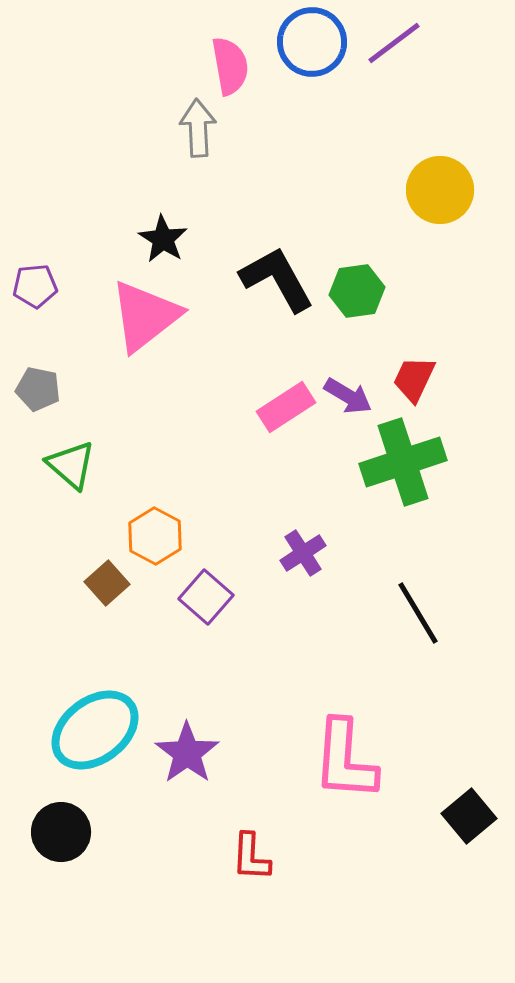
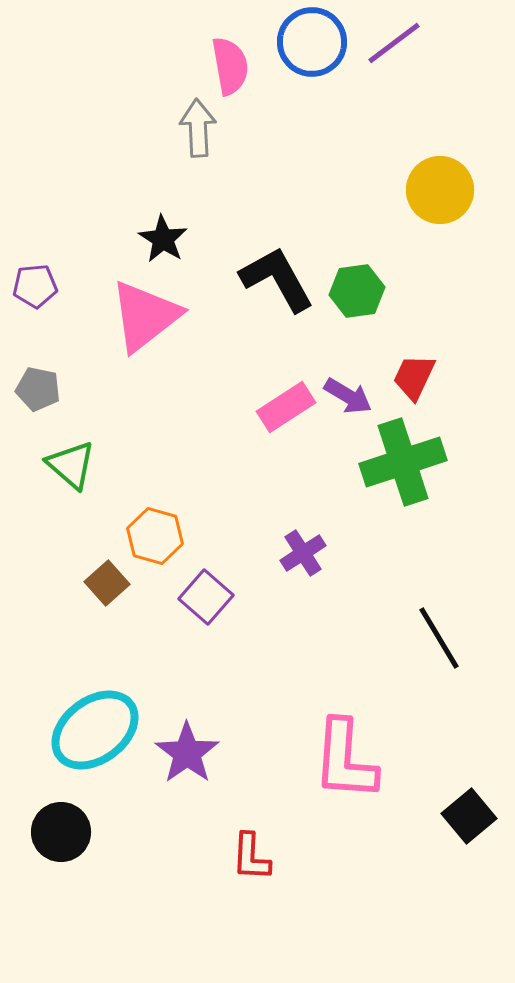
red trapezoid: moved 2 px up
orange hexagon: rotated 12 degrees counterclockwise
black line: moved 21 px right, 25 px down
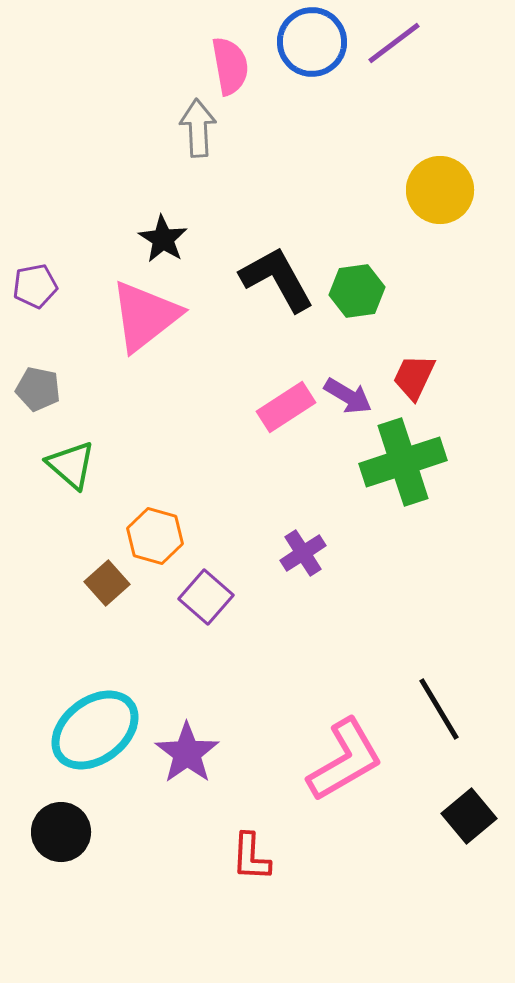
purple pentagon: rotated 6 degrees counterclockwise
black line: moved 71 px down
pink L-shape: rotated 124 degrees counterclockwise
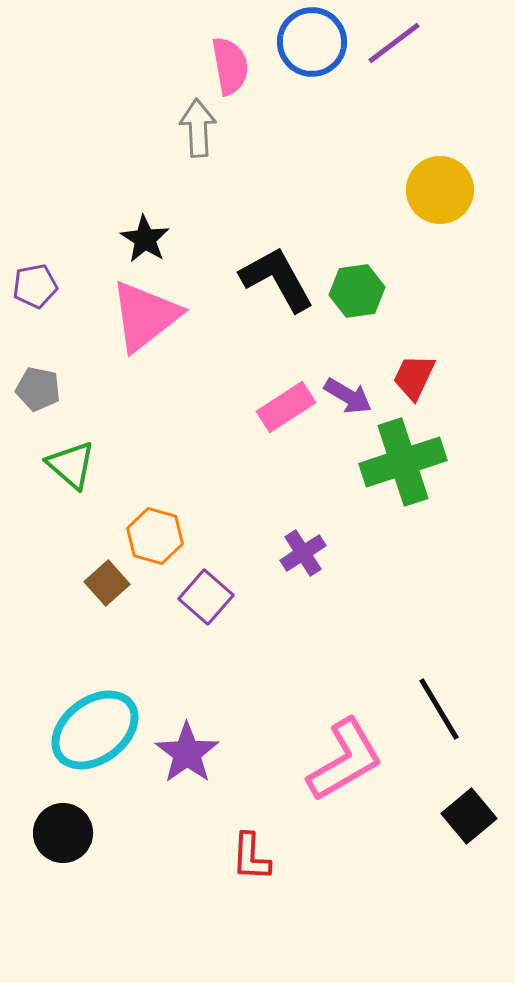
black star: moved 18 px left
black circle: moved 2 px right, 1 px down
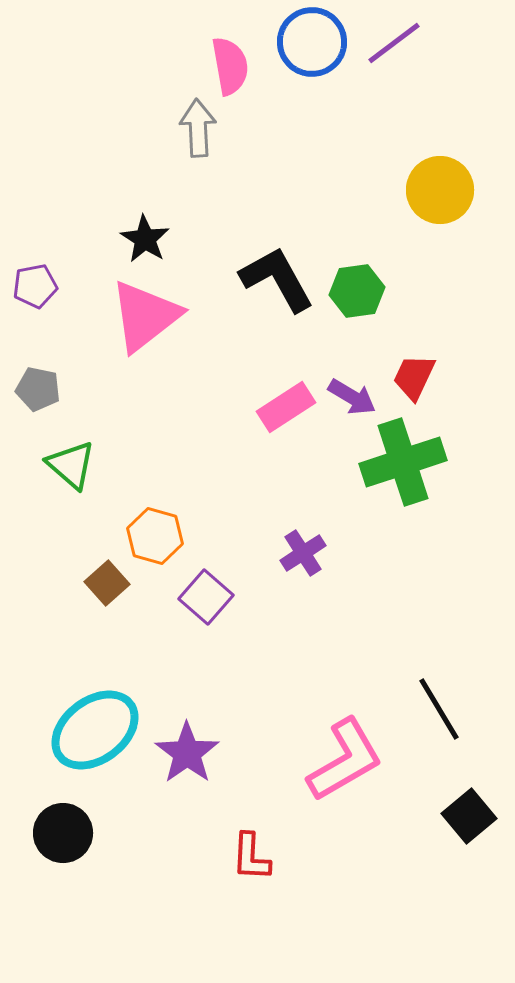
purple arrow: moved 4 px right, 1 px down
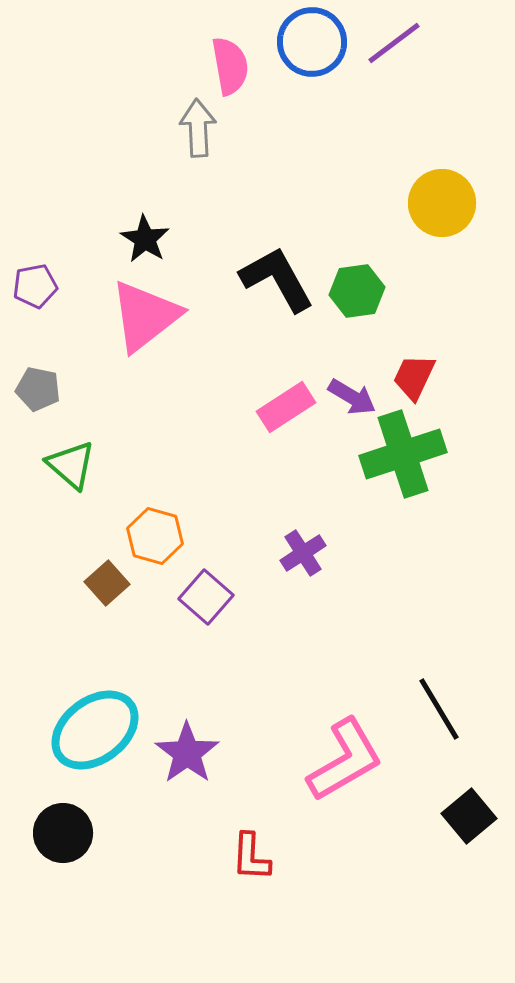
yellow circle: moved 2 px right, 13 px down
green cross: moved 8 px up
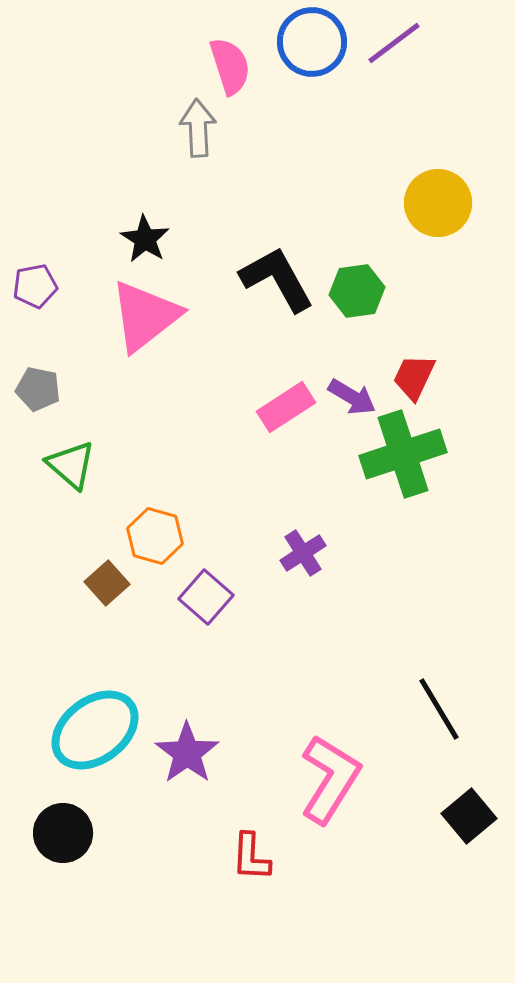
pink semicircle: rotated 8 degrees counterclockwise
yellow circle: moved 4 px left
pink L-shape: moved 15 px left, 19 px down; rotated 28 degrees counterclockwise
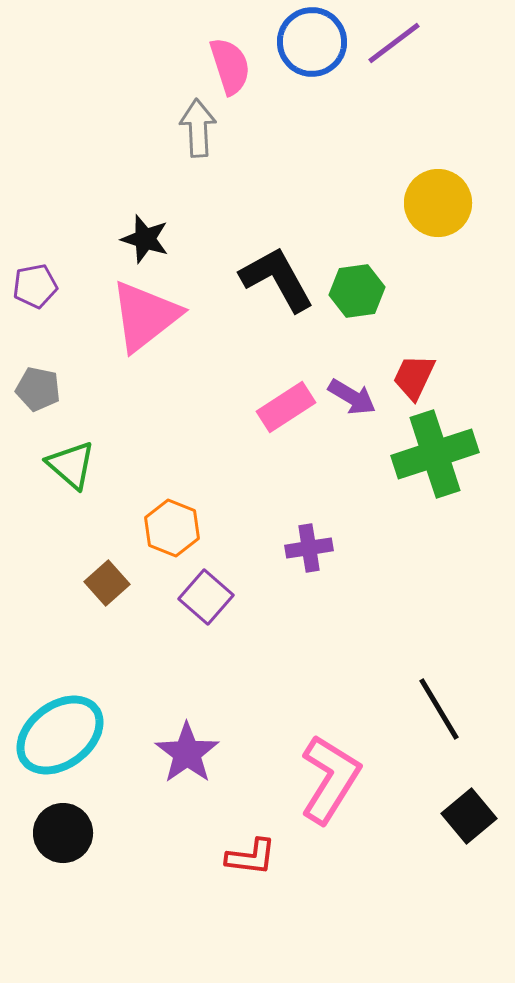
black star: rotated 15 degrees counterclockwise
green cross: moved 32 px right
orange hexagon: moved 17 px right, 8 px up; rotated 6 degrees clockwise
purple cross: moved 6 px right, 5 px up; rotated 24 degrees clockwise
cyan ellipse: moved 35 px left, 5 px down
red L-shape: rotated 86 degrees counterclockwise
